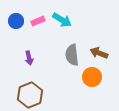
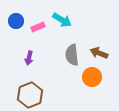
pink rectangle: moved 6 px down
purple arrow: rotated 24 degrees clockwise
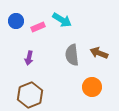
orange circle: moved 10 px down
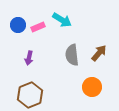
blue circle: moved 2 px right, 4 px down
brown arrow: rotated 108 degrees clockwise
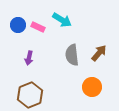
pink rectangle: rotated 48 degrees clockwise
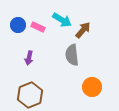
brown arrow: moved 16 px left, 23 px up
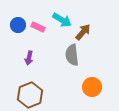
brown arrow: moved 2 px down
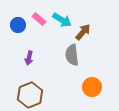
pink rectangle: moved 1 px right, 8 px up; rotated 16 degrees clockwise
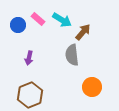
pink rectangle: moved 1 px left
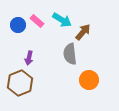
pink rectangle: moved 1 px left, 2 px down
gray semicircle: moved 2 px left, 1 px up
orange circle: moved 3 px left, 7 px up
brown hexagon: moved 10 px left, 12 px up
